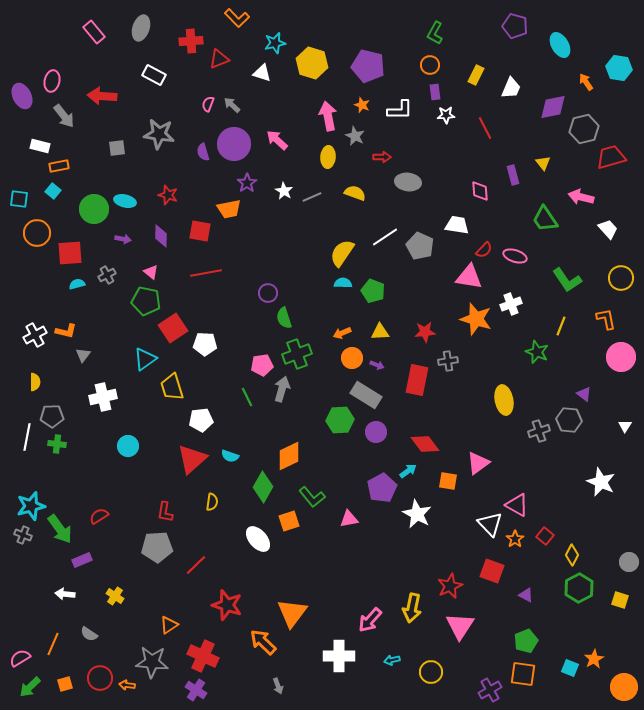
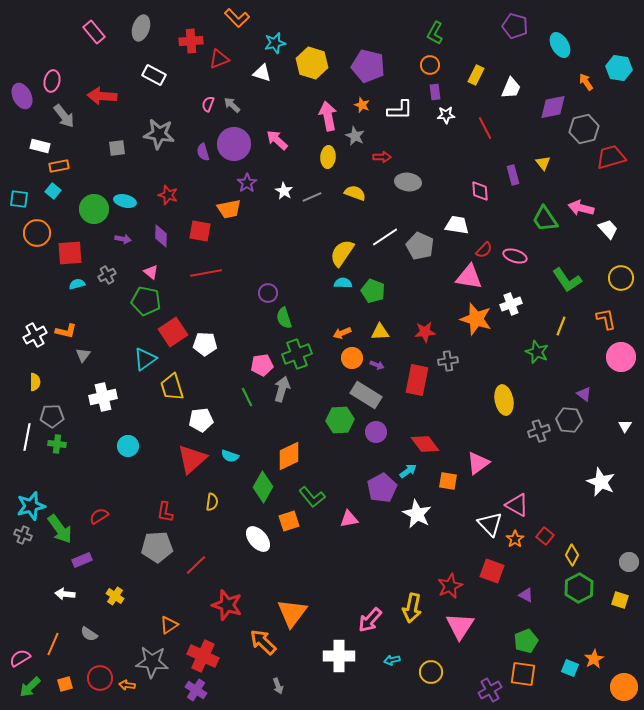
pink arrow at (581, 197): moved 11 px down
red square at (173, 328): moved 4 px down
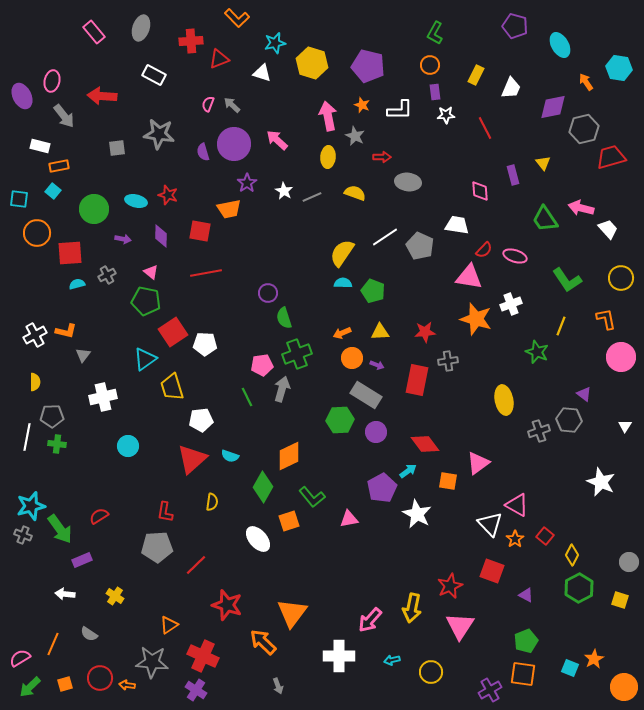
cyan ellipse at (125, 201): moved 11 px right
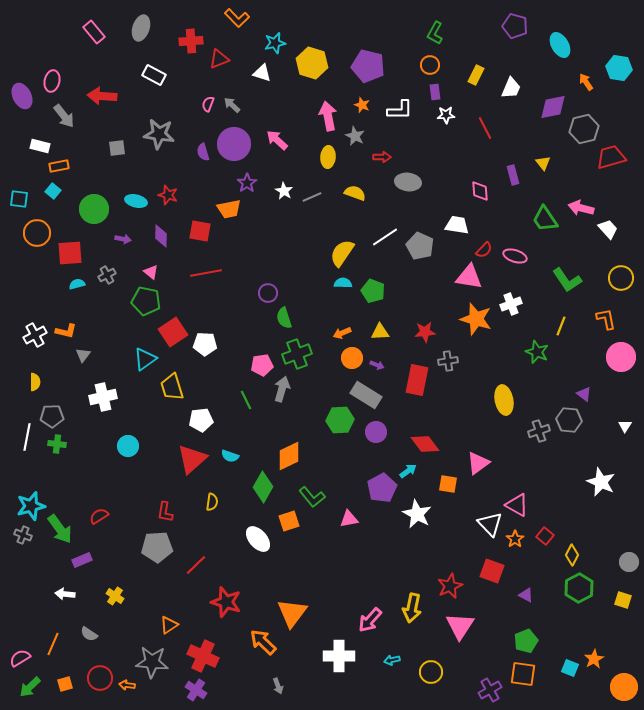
green line at (247, 397): moved 1 px left, 3 px down
orange square at (448, 481): moved 3 px down
yellow square at (620, 600): moved 3 px right
red star at (227, 605): moved 1 px left, 3 px up
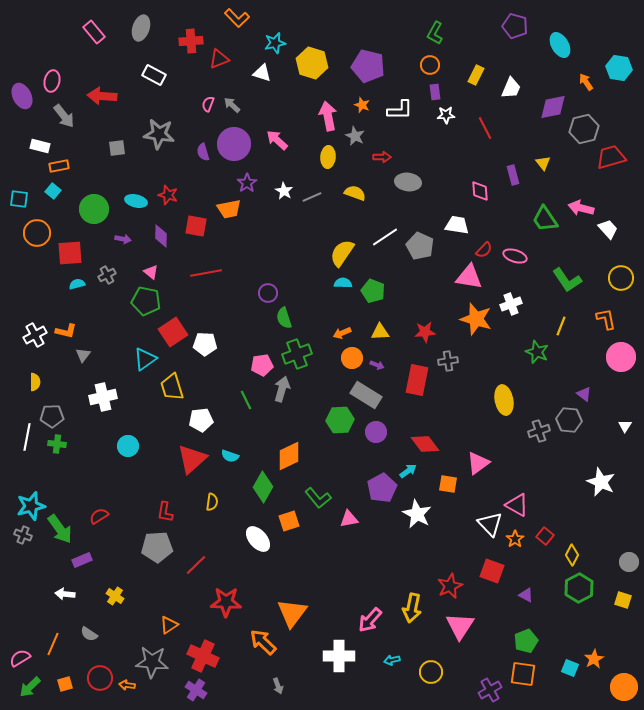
red square at (200, 231): moved 4 px left, 5 px up
green L-shape at (312, 497): moved 6 px right, 1 px down
red star at (226, 602): rotated 16 degrees counterclockwise
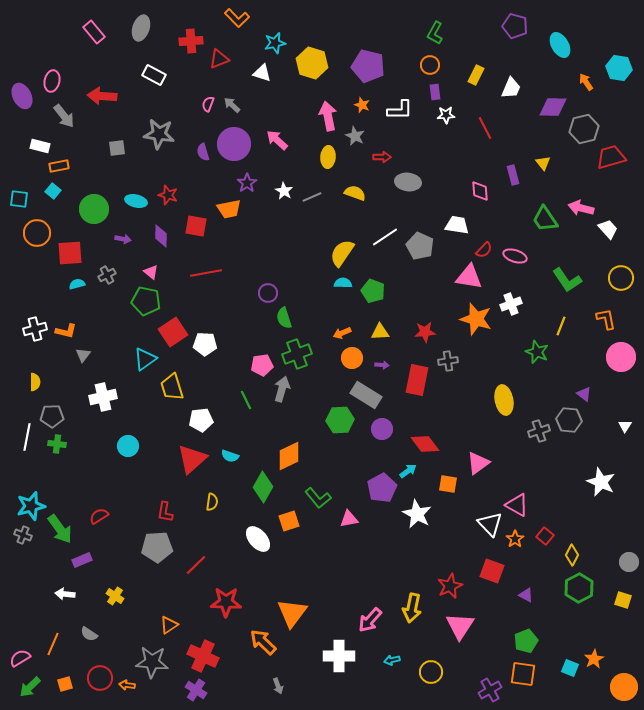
purple diamond at (553, 107): rotated 12 degrees clockwise
white cross at (35, 335): moved 6 px up; rotated 15 degrees clockwise
purple arrow at (377, 365): moved 5 px right; rotated 16 degrees counterclockwise
purple circle at (376, 432): moved 6 px right, 3 px up
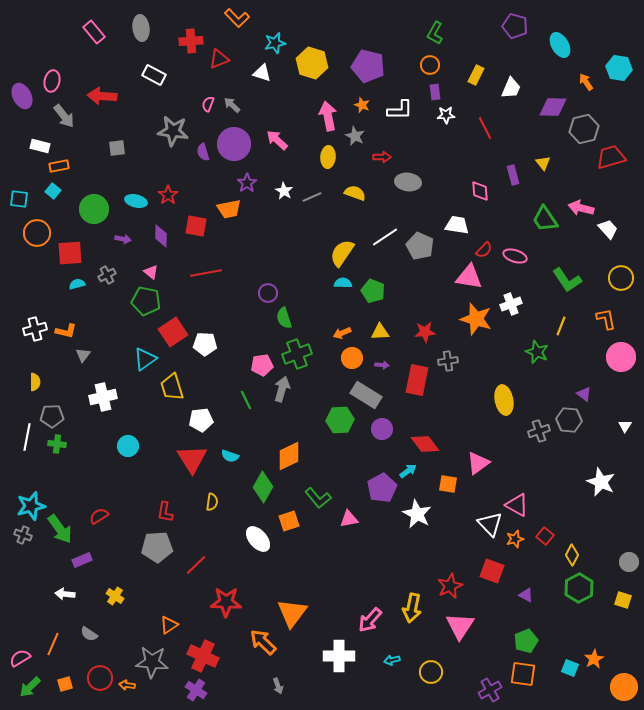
gray ellipse at (141, 28): rotated 25 degrees counterclockwise
gray star at (159, 134): moved 14 px right, 3 px up
red star at (168, 195): rotated 18 degrees clockwise
red triangle at (192, 459): rotated 20 degrees counterclockwise
orange star at (515, 539): rotated 18 degrees clockwise
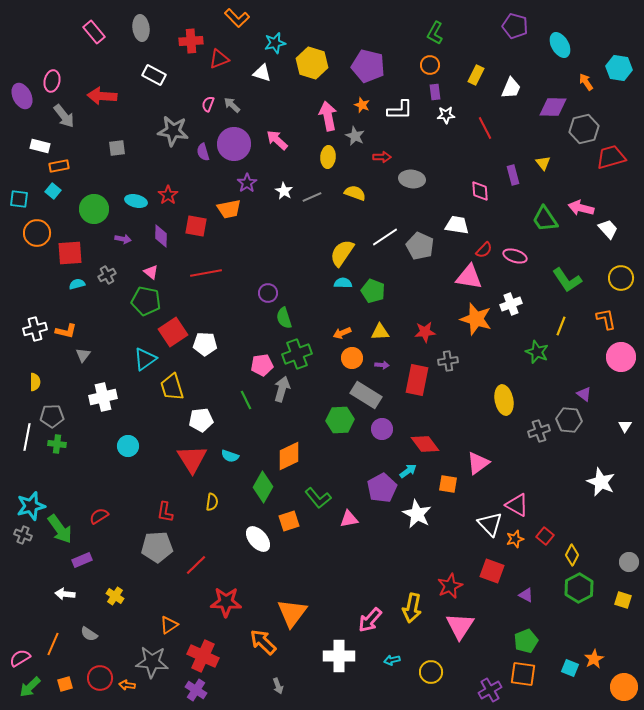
gray ellipse at (408, 182): moved 4 px right, 3 px up
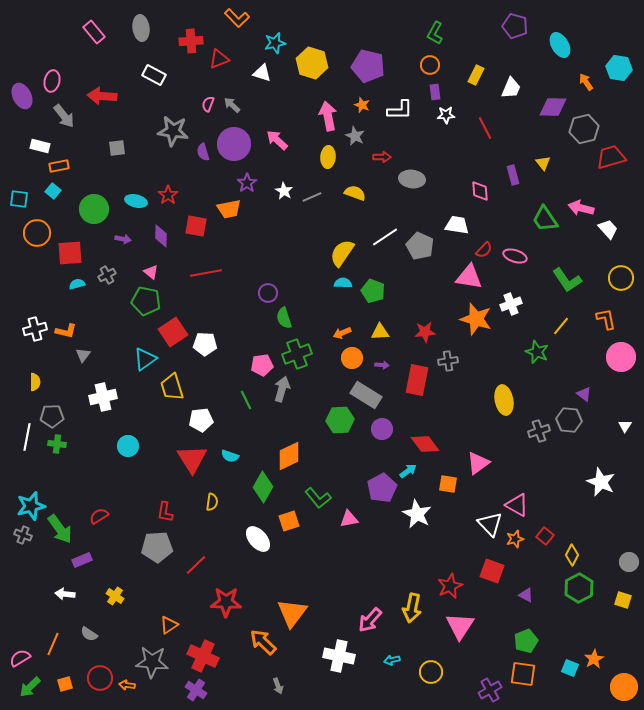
yellow line at (561, 326): rotated 18 degrees clockwise
white cross at (339, 656): rotated 12 degrees clockwise
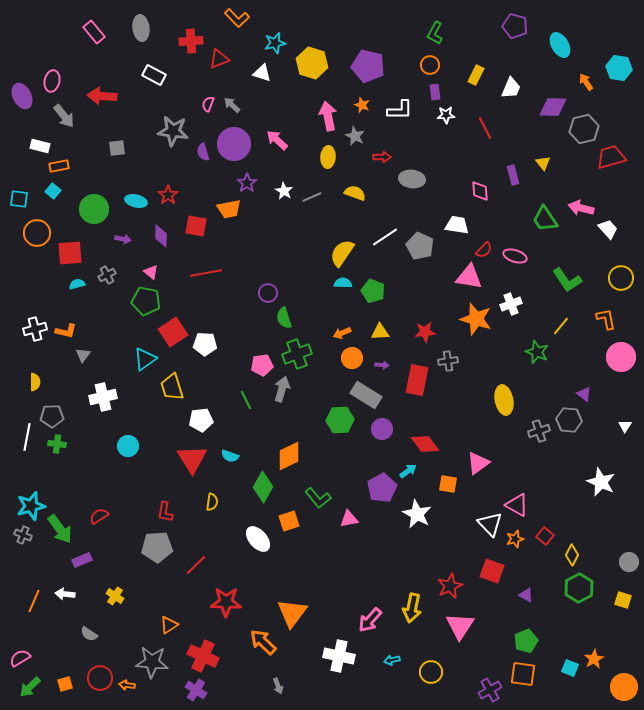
orange line at (53, 644): moved 19 px left, 43 px up
